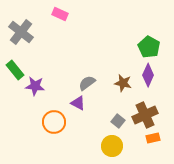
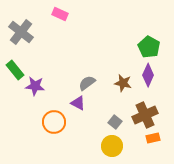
gray square: moved 3 px left, 1 px down
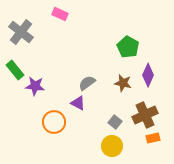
green pentagon: moved 21 px left
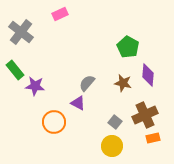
pink rectangle: rotated 49 degrees counterclockwise
purple diamond: rotated 20 degrees counterclockwise
gray semicircle: rotated 12 degrees counterclockwise
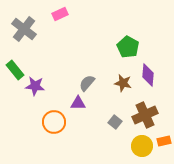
gray cross: moved 3 px right, 3 px up
purple triangle: rotated 28 degrees counterclockwise
orange rectangle: moved 11 px right, 3 px down
yellow circle: moved 30 px right
